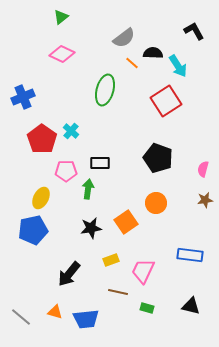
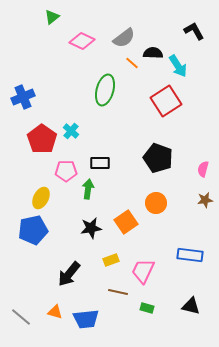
green triangle: moved 9 px left
pink diamond: moved 20 px right, 13 px up
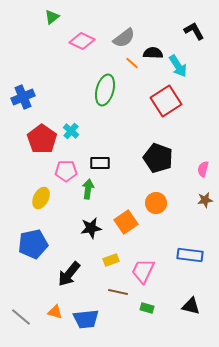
blue pentagon: moved 14 px down
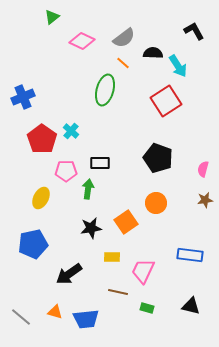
orange line: moved 9 px left
yellow rectangle: moved 1 px right, 3 px up; rotated 21 degrees clockwise
black arrow: rotated 16 degrees clockwise
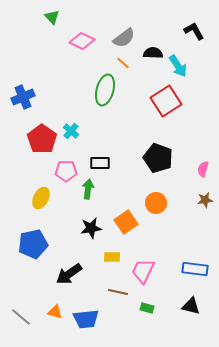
green triangle: rotated 35 degrees counterclockwise
blue rectangle: moved 5 px right, 14 px down
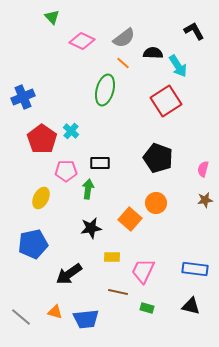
orange square: moved 4 px right, 3 px up; rotated 15 degrees counterclockwise
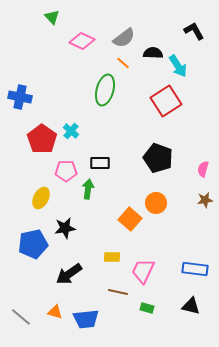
blue cross: moved 3 px left; rotated 35 degrees clockwise
black star: moved 26 px left
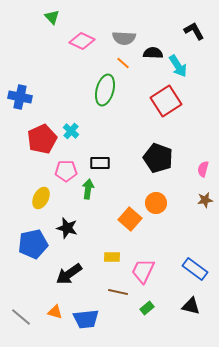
gray semicircle: rotated 40 degrees clockwise
red pentagon: rotated 12 degrees clockwise
black star: moved 2 px right; rotated 25 degrees clockwise
blue rectangle: rotated 30 degrees clockwise
green rectangle: rotated 56 degrees counterclockwise
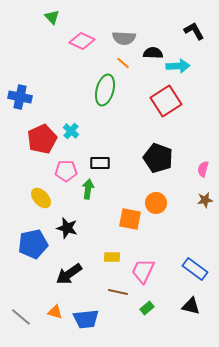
cyan arrow: rotated 60 degrees counterclockwise
yellow ellipse: rotated 70 degrees counterclockwise
orange square: rotated 30 degrees counterclockwise
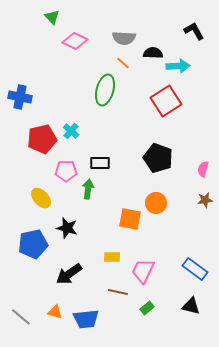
pink diamond: moved 7 px left
red pentagon: rotated 12 degrees clockwise
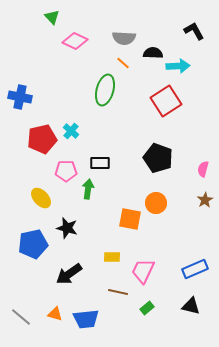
brown star: rotated 21 degrees counterclockwise
blue rectangle: rotated 60 degrees counterclockwise
orange triangle: moved 2 px down
